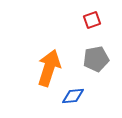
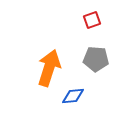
gray pentagon: rotated 15 degrees clockwise
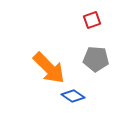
orange arrow: rotated 117 degrees clockwise
blue diamond: rotated 40 degrees clockwise
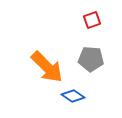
gray pentagon: moved 5 px left
orange arrow: moved 2 px left, 1 px up
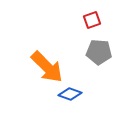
gray pentagon: moved 8 px right, 7 px up
blue diamond: moved 3 px left, 2 px up; rotated 15 degrees counterclockwise
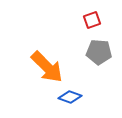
blue diamond: moved 3 px down
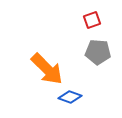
gray pentagon: moved 1 px left
orange arrow: moved 2 px down
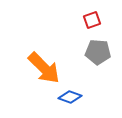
orange arrow: moved 3 px left, 1 px up
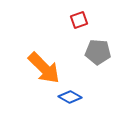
red square: moved 13 px left
blue diamond: rotated 10 degrees clockwise
